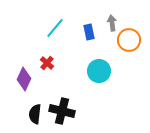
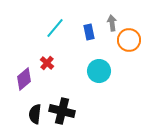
purple diamond: rotated 25 degrees clockwise
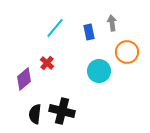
orange circle: moved 2 px left, 12 px down
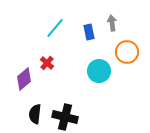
black cross: moved 3 px right, 6 px down
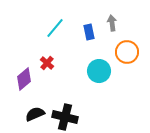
black semicircle: rotated 60 degrees clockwise
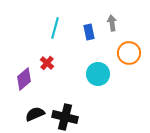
cyan line: rotated 25 degrees counterclockwise
orange circle: moved 2 px right, 1 px down
cyan circle: moved 1 px left, 3 px down
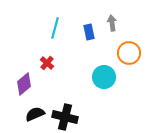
cyan circle: moved 6 px right, 3 px down
purple diamond: moved 5 px down
